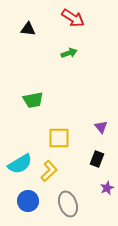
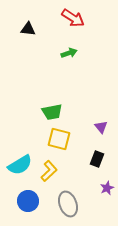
green trapezoid: moved 19 px right, 12 px down
yellow square: moved 1 px down; rotated 15 degrees clockwise
cyan semicircle: moved 1 px down
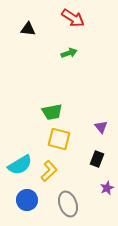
blue circle: moved 1 px left, 1 px up
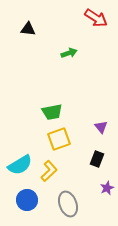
red arrow: moved 23 px right
yellow square: rotated 35 degrees counterclockwise
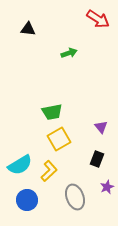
red arrow: moved 2 px right, 1 px down
yellow square: rotated 10 degrees counterclockwise
purple star: moved 1 px up
gray ellipse: moved 7 px right, 7 px up
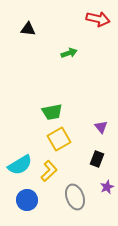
red arrow: rotated 20 degrees counterclockwise
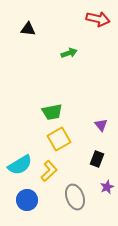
purple triangle: moved 2 px up
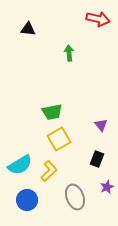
green arrow: rotated 77 degrees counterclockwise
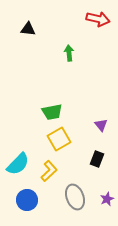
cyan semicircle: moved 2 px left, 1 px up; rotated 15 degrees counterclockwise
purple star: moved 12 px down
